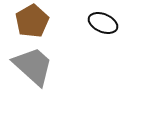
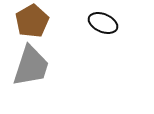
gray trapezoid: moved 2 px left; rotated 66 degrees clockwise
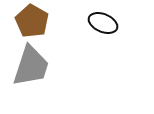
brown pentagon: rotated 12 degrees counterclockwise
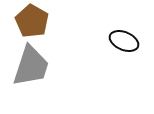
black ellipse: moved 21 px right, 18 px down
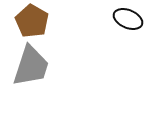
black ellipse: moved 4 px right, 22 px up
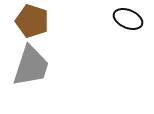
brown pentagon: rotated 12 degrees counterclockwise
